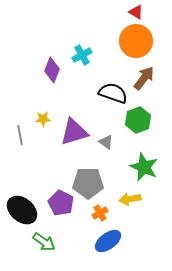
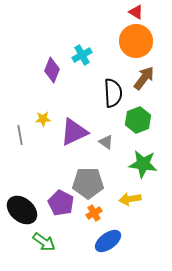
black semicircle: rotated 68 degrees clockwise
purple triangle: rotated 8 degrees counterclockwise
green star: moved 1 px left, 3 px up; rotated 16 degrees counterclockwise
orange cross: moved 6 px left
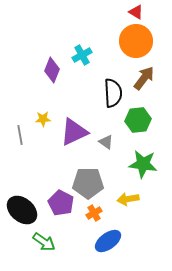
green hexagon: rotated 15 degrees clockwise
yellow arrow: moved 2 px left
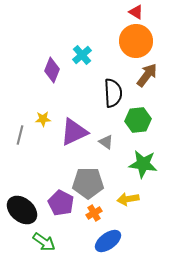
cyan cross: rotated 12 degrees counterclockwise
brown arrow: moved 3 px right, 3 px up
gray line: rotated 24 degrees clockwise
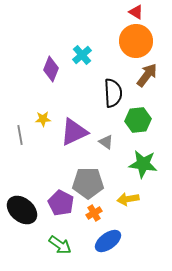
purple diamond: moved 1 px left, 1 px up
gray line: rotated 24 degrees counterclockwise
green arrow: moved 16 px right, 3 px down
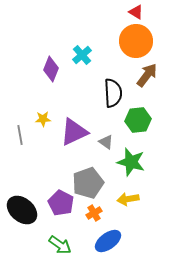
green star: moved 12 px left, 2 px up; rotated 8 degrees clockwise
gray pentagon: rotated 20 degrees counterclockwise
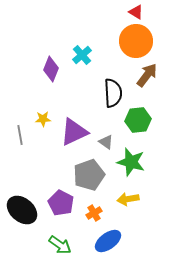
gray pentagon: moved 1 px right, 8 px up
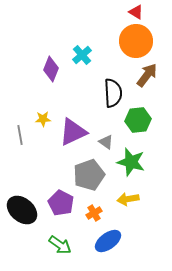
purple triangle: moved 1 px left
